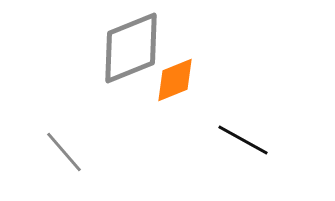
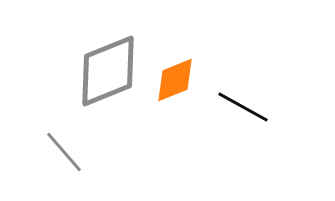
gray diamond: moved 23 px left, 23 px down
black line: moved 33 px up
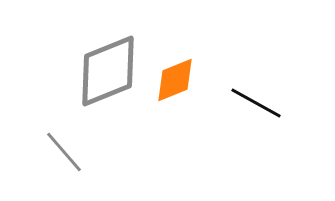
black line: moved 13 px right, 4 px up
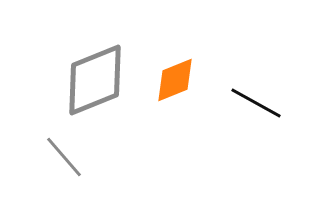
gray diamond: moved 13 px left, 9 px down
gray line: moved 5 px down
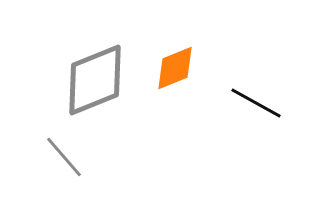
orange diamond: moved 12 px up
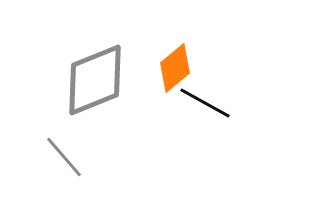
orange diamond: rotated 18 degrees counterclockwise
black line: moved 51 px left
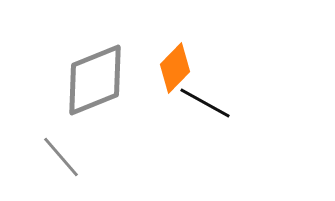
orange diamond: rotated 6 degrees counterclockwise
gray line: moved 3 px left
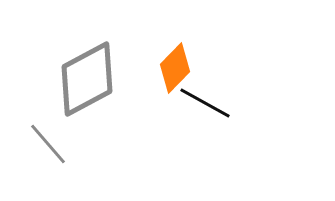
gray diamond: moved 8 px left, 1 px up; rotated 6 degrees counterclockwise
gray line: moved 13 px left, 13 px up
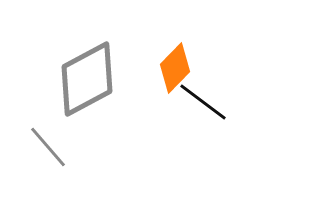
black line: moved 2 px left, 1 px up; rotated 8 degrees clockwise
gray line: moved 3 px down
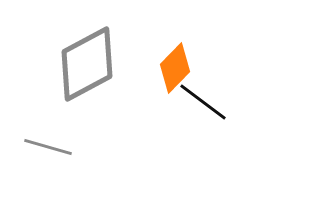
gray diamond: moved 15 px up
gray line: rotated 33 degrees counterclockwise
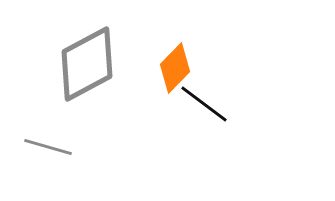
black line: moved 1 px right, 2 px down
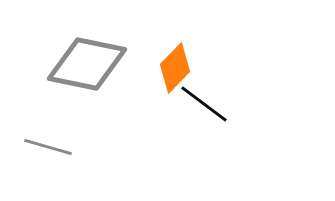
gray diamond: rotated 40 degrees clockwise
